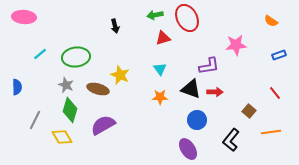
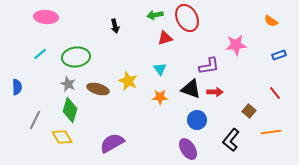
pink ellipse: moved 22 px right
red triangle: moved 2 px right
yellow star: moved 8 px right, 6 px down
gray star: moved 2 px right, 1 px up
purple semicircle: moved 9 px right, 18 px down
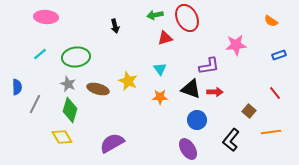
gray line: moved 16 px up
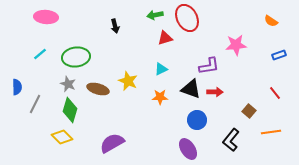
cyan triangle: moved 1 px right; rotated 40 degrees clockwise
yellow diamond: rotated 15 degrees counterclockwise
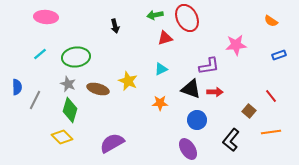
red line: moved 4 px left, 3 px down
orange star: moved 6 px down
gray line: moved 4 px up
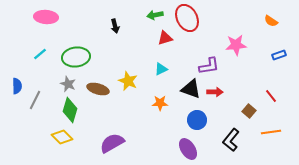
blue semicircle: moved 1 px up
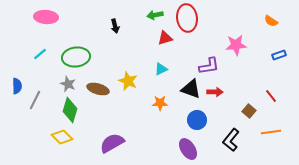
red ellipse: rotated 20 degrees clockwise
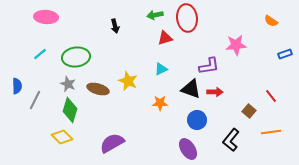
blue rectangle: moved 6 px right, 1 px up
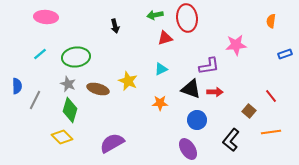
orange semicircle: rotated 64 degrees clockwise
